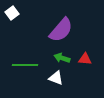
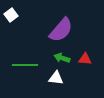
white square: moved 1 px left, 2 px down
white triangle: rotated 14 degrees counterclockwise
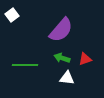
white square: moved 1 px right
red triangle: rotated 24 degrees counterclockwise
white triangle: moved 11 px right
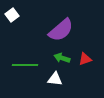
purple semicircle: rotated 8 degrees clockwise
white triangle: moved 12 px left, 1 px down
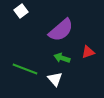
white square: moved 9 px right, 4 px up
red triangle: moved 3 px right, 7 px up
green line: moved 4 px down; rotated 20 degrees clockwise
white triangle: rotated 42 degrees clockwise
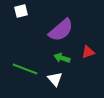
white square: rotated 24 degrees clockwise
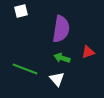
purple semicircle: moved 1 px up; rotated 40 degrees counterclockwise
white triangle: moved 2 px right
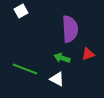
white square: rotated 16 degrees counterclockwise
purple semicircle: moved 9 px right; rotated 12 degrees counterclockwise
red triangle: moved 2 px down
white triangle: rotated 21 degrees counterclockwise
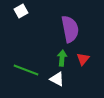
purple semicircle: rotated 8 degrees counterclockwise
red triangle: moved 5 px left, 5 px down; rotated 32 degrees counterclockwise
green arrow: rotated 77 degrees clockwise
green line: moved 1 px right, 1 px down
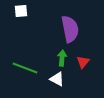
white square: rotated 24 degrees clockwise
red triangle: moved 3 px down
green line: moved 1 px left, 2 px up
